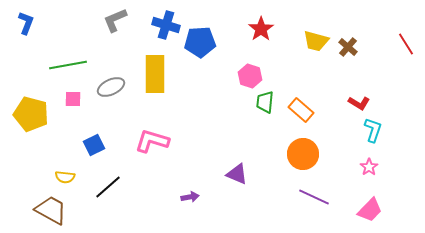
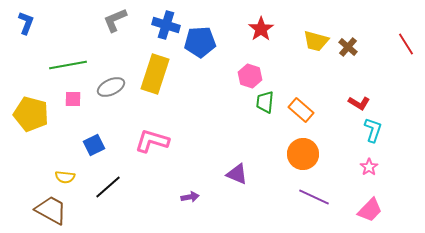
yellow rectangle: rotated 18 degrees clockwise
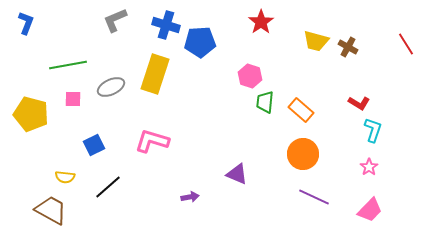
red star: moved 7 px up
brown cross: rotated 12 degrees counterclockwise
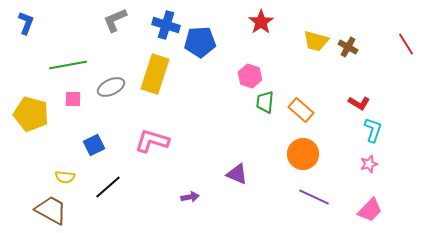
pink star: moved 3 px up; rotated 18 degrees clockwise
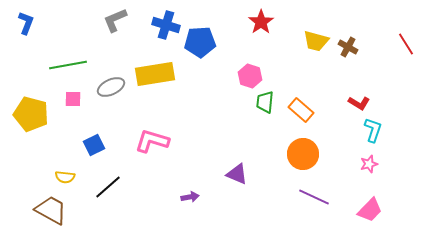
yellow rectangle: rotated 63 degrees clockwise
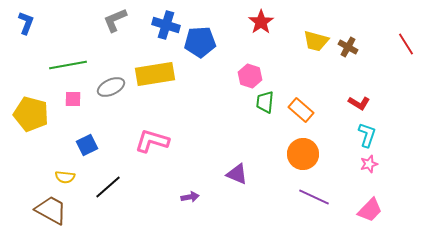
cyan L-shape: moved 6 px left, 5 px down
blue square: moved 7 px left
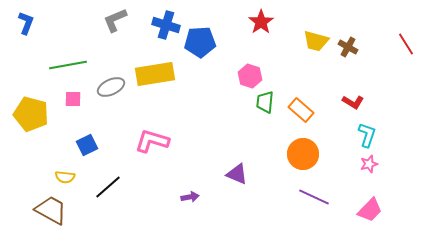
red L-shape: moved 6 px left, 1 px up
